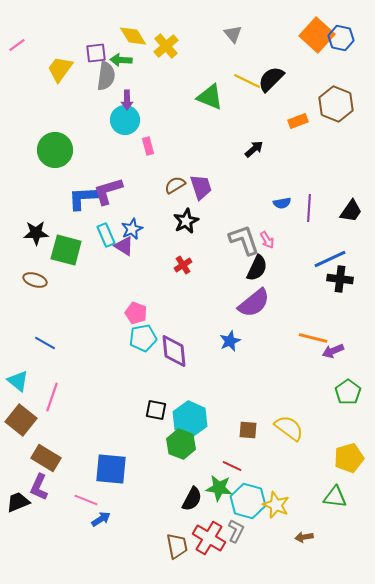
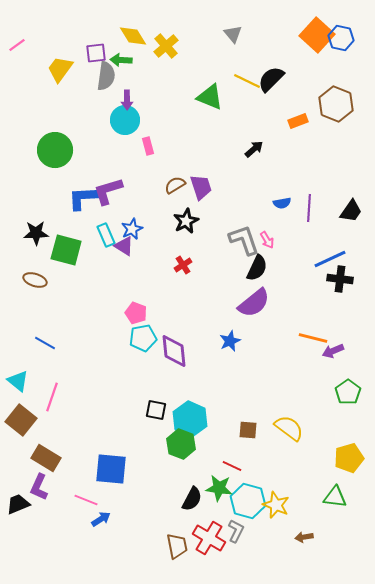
black trapezoid at (18, 502): moved 2 px down
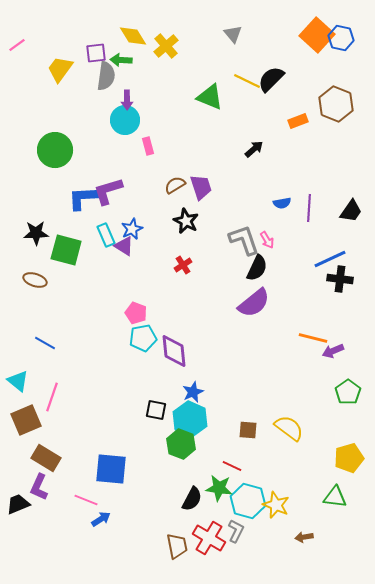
black star at (186, 221): rotated 20 degrees counterclockwise
blue star at (230, 341): moved 37 px left, 51 px down
brown square at (21, 420): moved 5 px right; rotated 28 degrees clockwise
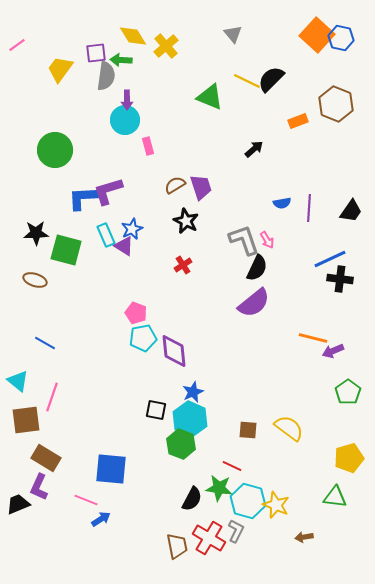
brown square at (26, 420): rotated 16 degrees clockwise
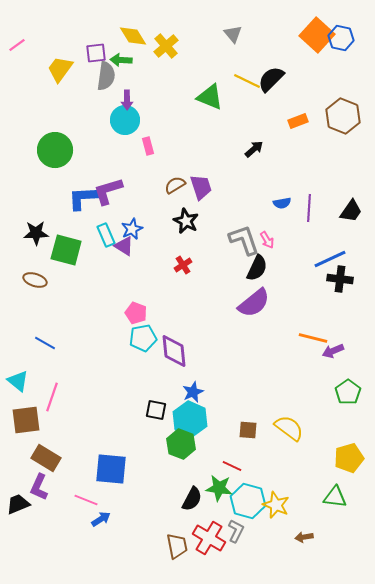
brown hexagon at (336, 104): moved 7 px right, 12 px down
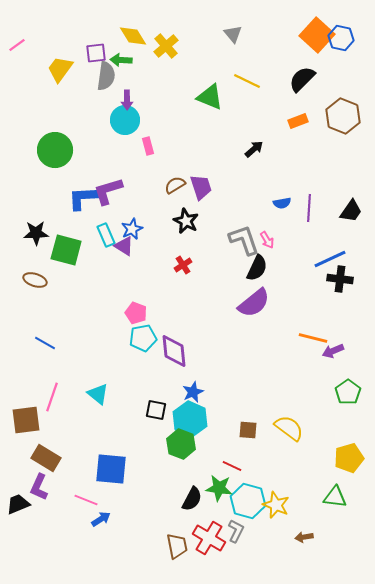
black semicircle at (271, 79): moved 31 px right
cyan triangle at (18, 381): moved 80 px right, 13 px down
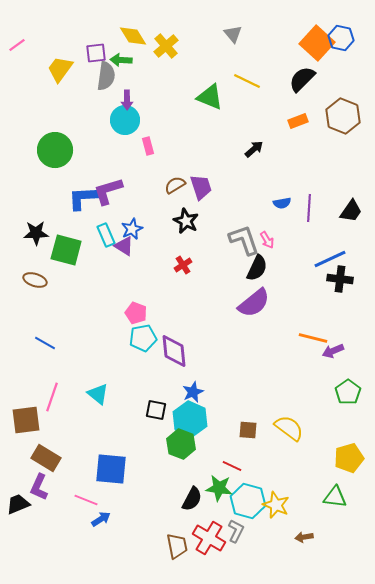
orange square at (317, 35): moved 8 px down
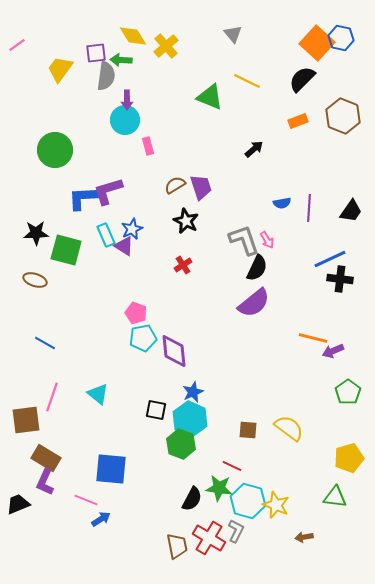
purple L-shape at (39, 487): moved 6 px right, 5 px up
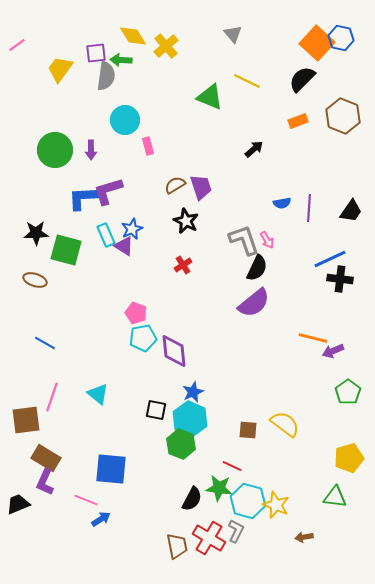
purple arrow at (127, 100): moved 36 px left, 50 px down
yellow semicircle at (289, 428): moved 4 px left, 4 px up
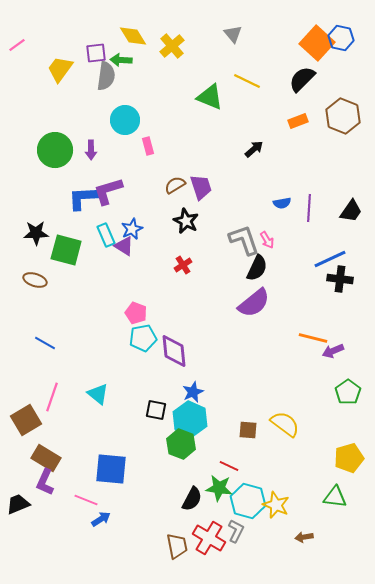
yellow cross at (166, 46): moved 6 px right
brown square at (26, 420): rotated 24 degrees counterclockwise
red line at (232, 466): moved 3 px left
